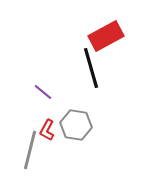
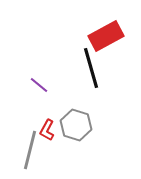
purple line: moved 4 px left, 7 px up
gray hexagon: rotated 8 degrees clockwise
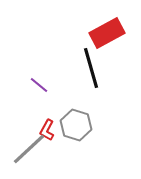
red rectangle: moved 1 px right, 3 px up
gray line: moved 1 px left, 1 px up; rotated 33 degrees clockwise
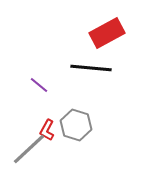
black line: rotated 69 degrees counterclockwise
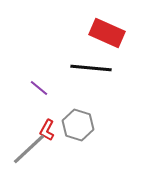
red rectangle: rotated 52 degrees clockwise
purple line: moved 3 px down
gray hexagon: moved 2 px right
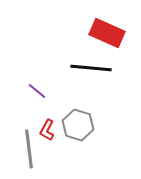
purple line: moved 2 px left, 3 px down
gray line: rotated 54 degrees counterclockwise
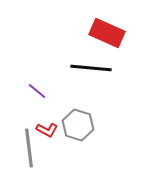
red L-shape: rotated 90 degrees counterclockwise
gray line: moved 1 px up
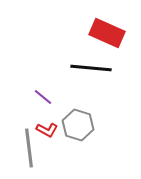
purple line: moved 6 px right, 6 px down
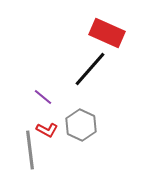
black line: moved 1 px left, 1 px down; rotated 54 degrees counterclockwise
gray hexagon: moved 3 px right; rotated 8 degrees clockwise
gray line: moved 1 px right, 2 px down
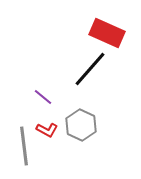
gray line: moved 6 px left, 4 px up
